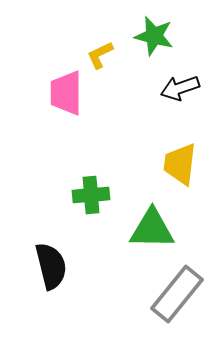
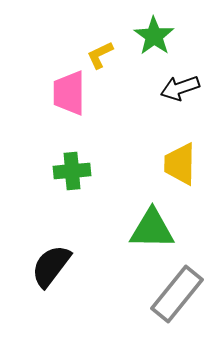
green star: rotated 21 degrees clockwise
pink trapezoid: moved 3 px right
yellow trapezoid: rotated 6 degrees counterclockwise
green cross: moved 19 px left, 24 px up
black semicircle: rotated 129 degrees counterclockwise
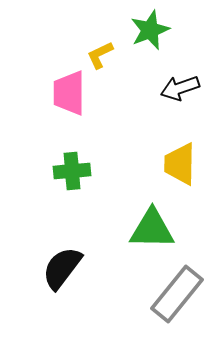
green star: moved 4 px left, 6 px up; rotated 15 degrees clockwise
black semicircle: moved 11 px right, 2 px down
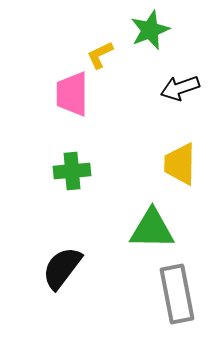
pink trapezoid: moved 3 px right, 1 px down
gray rectangle: rotated 50 degrees counterclockwise
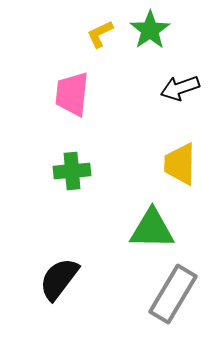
green star: rotated 12 degrees counterclockwise
yellow L-shape: moved 21 px up
pink trapezoid: rotated 6 degrees clockwise
black semicircle: moved 3 px left, 11 px down
gray rectangle: moved 4 px left; rotated 42 degrees clockwise
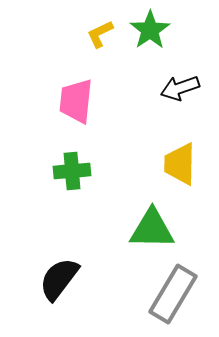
pink trapezoid: moved 4 px right, 7 px down
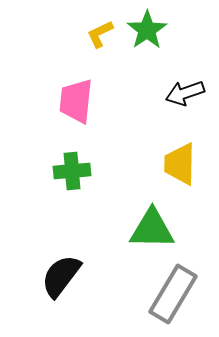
green star: moved 3 px left
black arrow: moved 5 px right, 5 px down
black semicircle: moved 2 px right, 3 px up
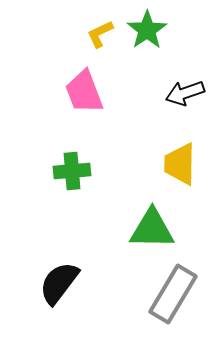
pink trapezoid: moved 8 px right, 9 px up; rotated 27 degrees counterclockwise
black semicircle: moved 2 px left, 7 px down
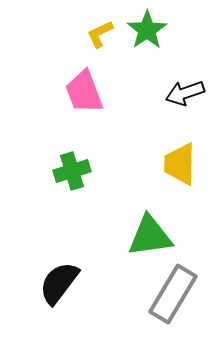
green cross: rotated 12 degrees counterclockwise
green triangle: moved 2 px left, 7 px down; rotated 9 degrees counterclockwise
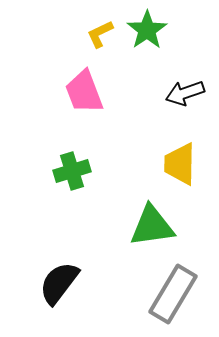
green triangle: moved 2 px right, 10 px up
